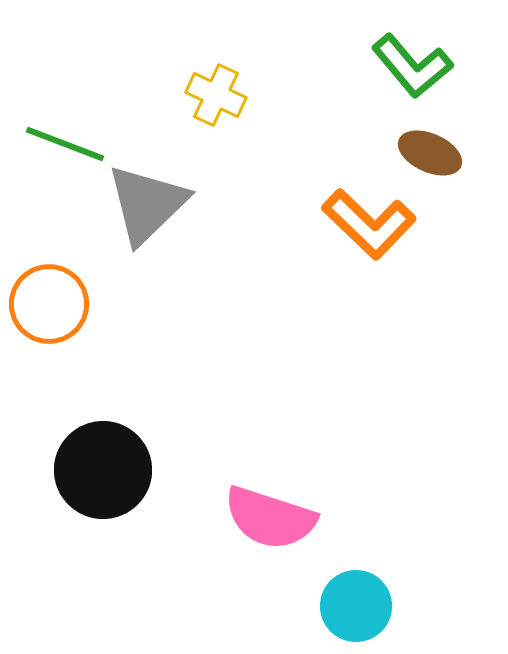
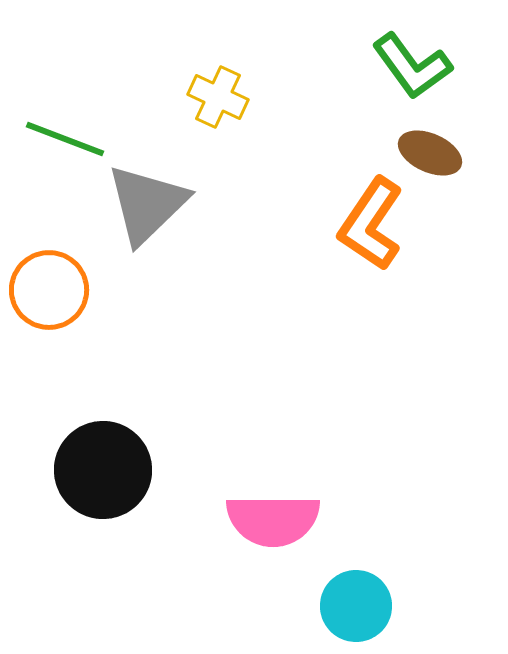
green L-shape: rotated 4 degrees clockwise
yellow cross: moved 2 px right, 2 px down
green line: moved 5 px up
orange L-shape: moved 2 px right; rotated 80 degrees clockwise
orange circle: moved 14 px up
pink semicircle: moved 3 px right, 2 px down; rotated 18 degrees counterclockwise
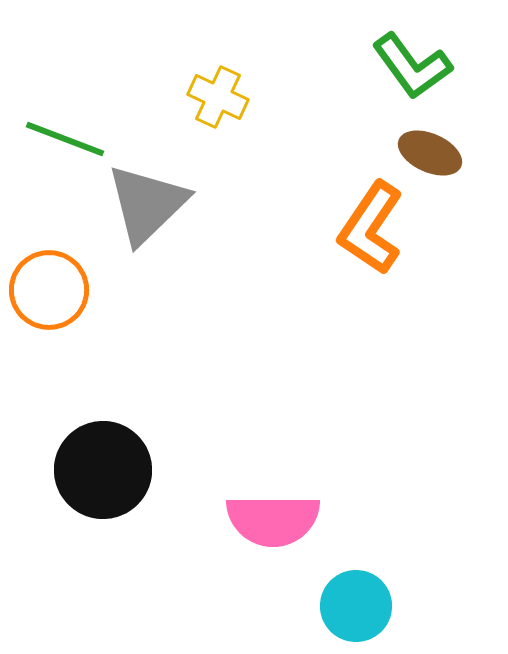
orange L-shape: moved 4 px down
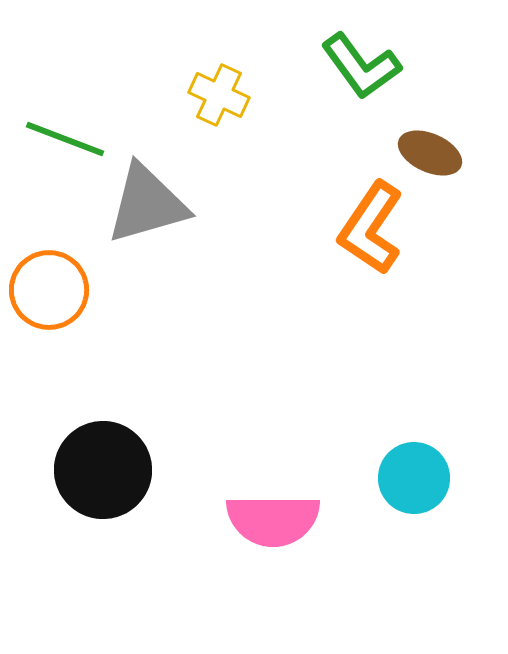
green L-shape: moved 51 px left
yellow cross: moved 1 px right, 2 px up
gray triangle: rotated 28 degrees clockwise
cyan circle: moved 58 px right, 128 px up
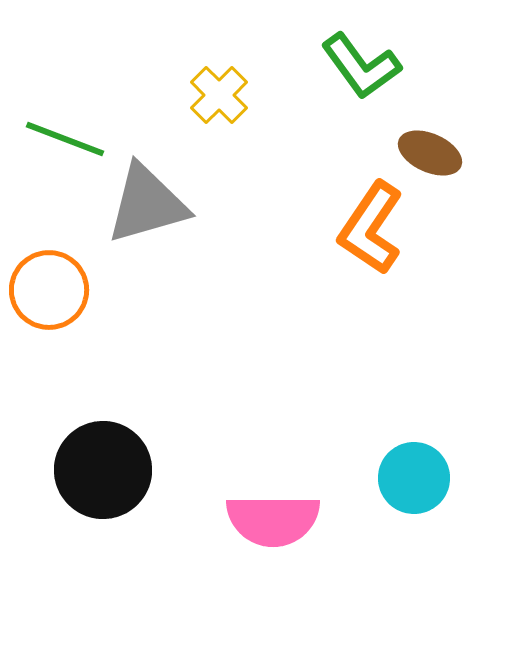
yellow cross: rotated 20 degrees clockwise
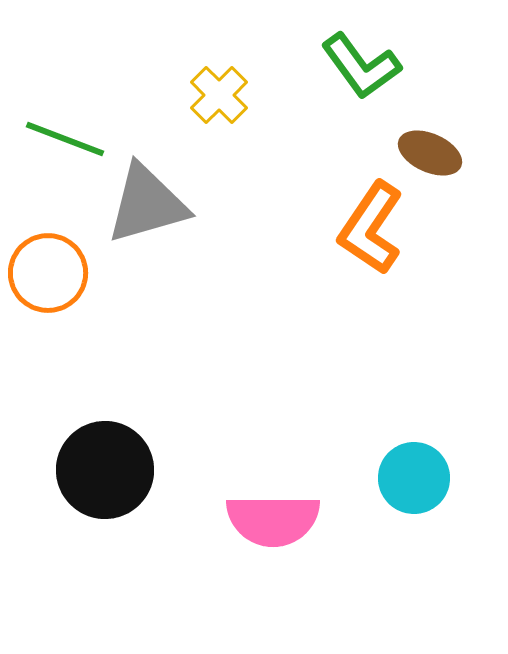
orange circle: moved 1 px left, 17 px up
black circle: moved 2 px right
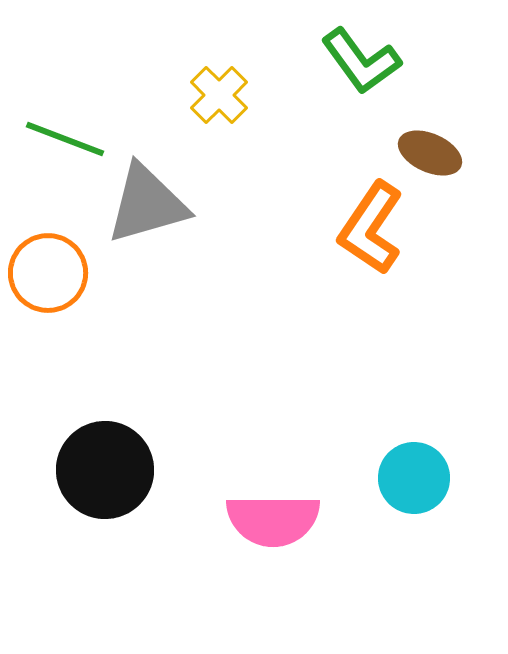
green L-shape: moved 5 px up
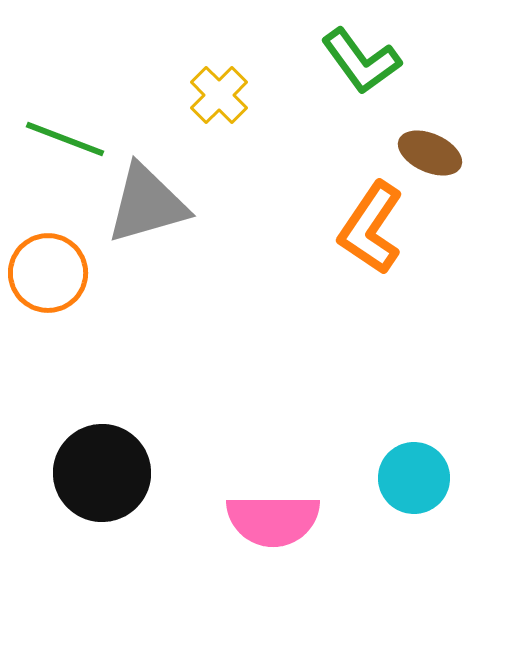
black circle: moved 3 px left, 3 px down
